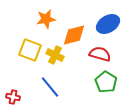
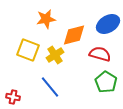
yellow square: moved 2 px left
yellow cross: rotated 30 degrees clockwise
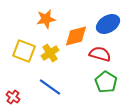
orange diamond: moved 2 px right, 1 px down
yellow square: moved 4 px left, 1 px down
yellow cross: moved 5 px left, 2 px up
blue line: rotated 15 degrees counterclockwise
red cross: rotated 24 degrees clockwise
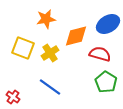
yellow square: moved 1 px left, 3 px up
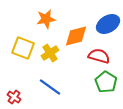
red semicircle: moved 1 px left, 2 px down
red cross: moved 1 px right
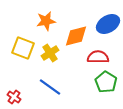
orange star: moved 2 px down
red semicircle: moved 1 px left, 1 px down; rotated 15 degrees counterclockwise
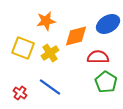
red cross: moved 6 px right, 4 px up
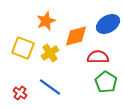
orange star: rotated 12 degrees counterclockwise
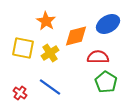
orange star: rotated 18 degrees counterclockwise
yellow square: rotated 10 degrees counterclockwise
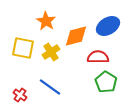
blue ellipse: moved 2 px down
yellow cross: moved 1 px right, 1 px up
red cross: moved 2 px down
